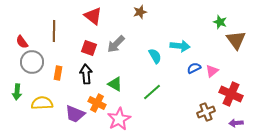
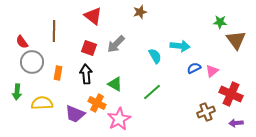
green star: rotated 16 degrees counterclockwise
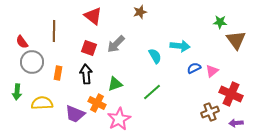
green triangle: rotated 49 degrees counterclockwise
brown cross: moved 4 px right
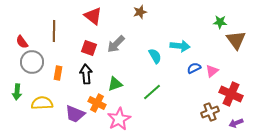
purple arrow: rotated 16 degrees counterclockwise
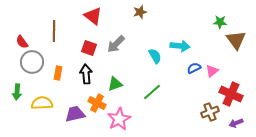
purple trapezoid: rotated 145 degrees clockwise
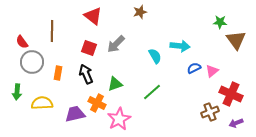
brown line: moved 2 px left
black arrow: rotated 18 degrees counterclockwise
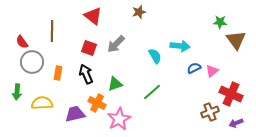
brown star: moved 1 px left
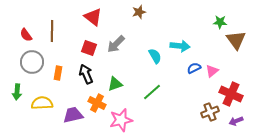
red triangle: moved 1 px down
red semicircle: moved 4 px right, 7 px up
purple trapezoid: moved 2 px left, 1 px down
pink star: moved 2 px right, 1 px down; rotated 15 degrees clockwise
purple arrow: moved 2 px up
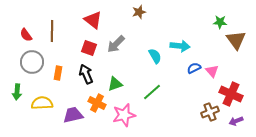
red triangle: moved 3 px down
pink triangle: rotated 32 degrees counterclockwise
pink star: moved 3 px right, 5 px up
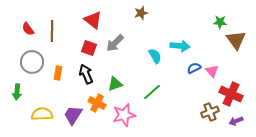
brown star: moved 2 px right, 1 px down
red semicircle: moved 2 px right, 6 px up
gray arrow: moved 1 px left, 1 px up
yellow semicircle: moved 11 px down
purple trapezoid: rotated 45 degrees counterclockwise
